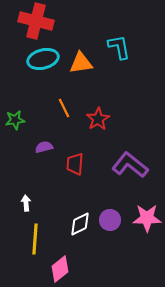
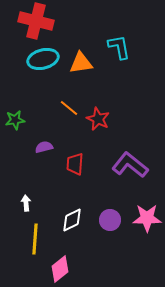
orange line: moved 5 px right; rotated 24 degrees counterclockwise
red star: rotated 15 degrees counterclockwise
white diamond: moved 8 px left, 4 px up
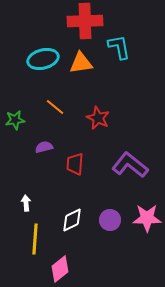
red cross: moved 49 px right; rotated 16 degrees counterclockwise
orange line: moved 14 px left, 1 px up
red star: moved 1 px up
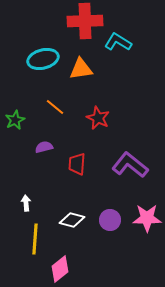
cyan L-shape: moved 1 px left, 5 px up; rotated 48 degrees counterclockwise
orange triangle: moved 6 px down
green star: rotated 18 degrees counterclockwise
red trapezoid: moved 2 px right
white diamond: rotated 40 degrees clockwise
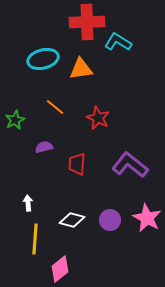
red cross: moved 2 px right, 1 px down
white arrow: moved 2 px right
pink star: rotated 28 degrees clockwise
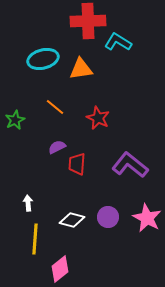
red cross: moved 1 px right, 1 px up
purple semicircle: moved 13 px right; rotated 12 degrees counterclockwise
purple circle: moved 2 px left, 3 px up
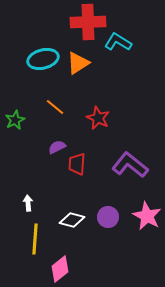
red cross: moved 1 px down
orange triangle: moved 3 px left, 6 px up; rotated 25 degrees counterclockwise
pink star: moved 2 px up
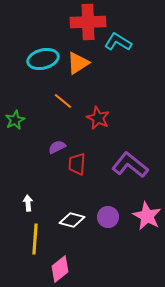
orange line: moved 8 px right, 6 px up
